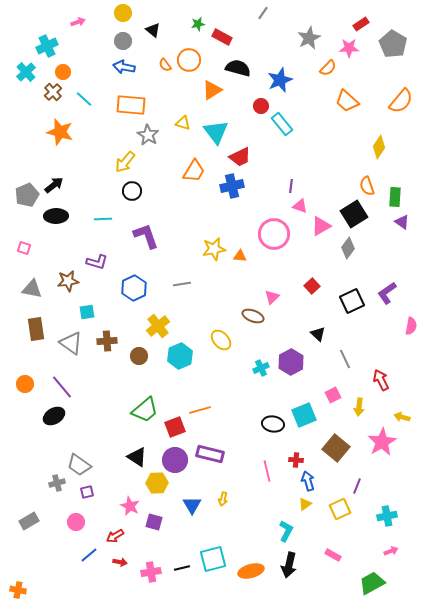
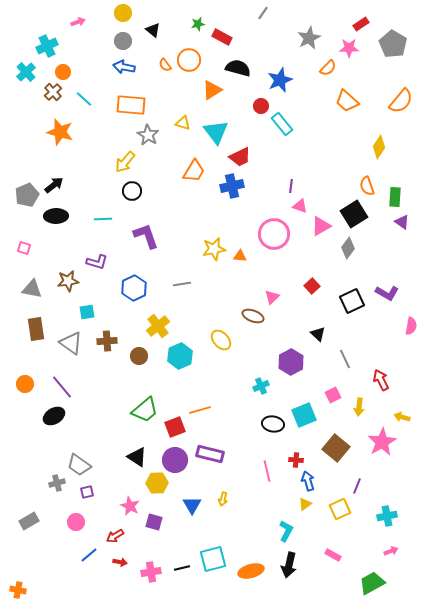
purple L-shape at (387, 293): rotated 115 degrees counterclockwise
cyan cross at (261, 368): moved 18 px down
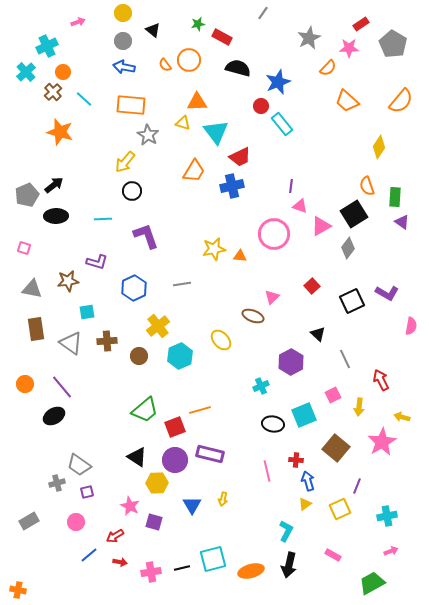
blue star at (280, 80): moved 2 px left, 2 px down
orange triangle at (212, 90): moved 15 px left, 12 px down; rotated 30 degrees clockwise
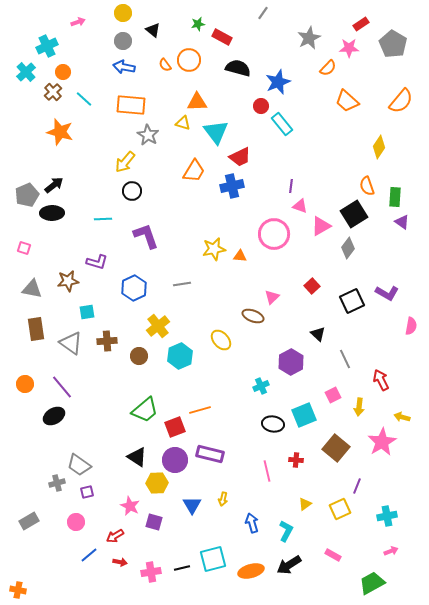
black ellipse at (56, 216): moved 4 px left, 3 px up
blue arrow at (308, 481): moved 56 px left, 42 px down
black arrow at (289, 565): rotated 45 degrees clockwise
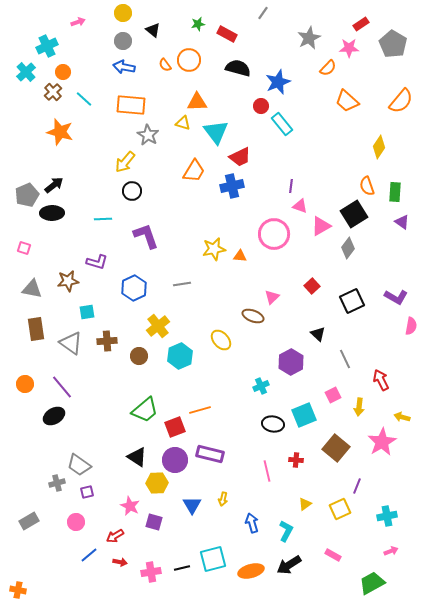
red rectangle at (222, 37): moved 5 px right, 3 px up
green rectangle at (395, 197): moved 5 px up
purple L-shape at (387, 293): moved 9 px right, 4 px down
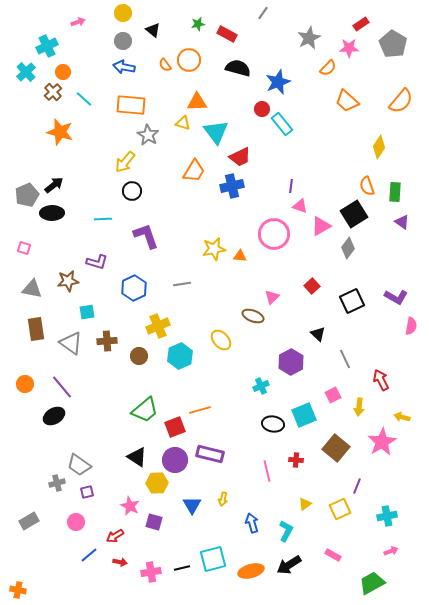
red circle at (261, 106): moved 1 px right, 3 px down
yellow cross at (158, 326): rotated 15 degrees clockwise
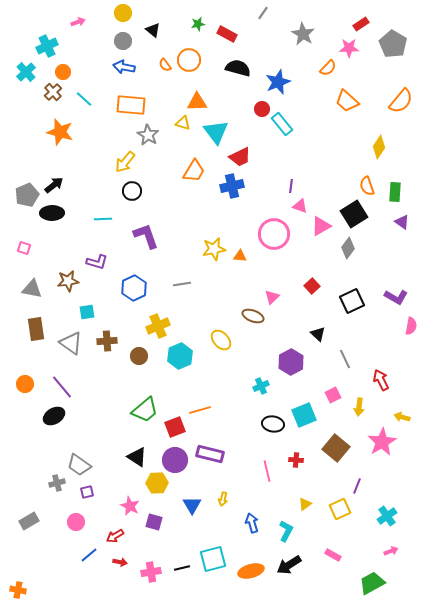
gray star at (309, 38): moved 6 px left, 4 px up; rotated 15 degrees counterclockwise
cyan cross at (387, 516): rotated 24 degrees counterclockwise
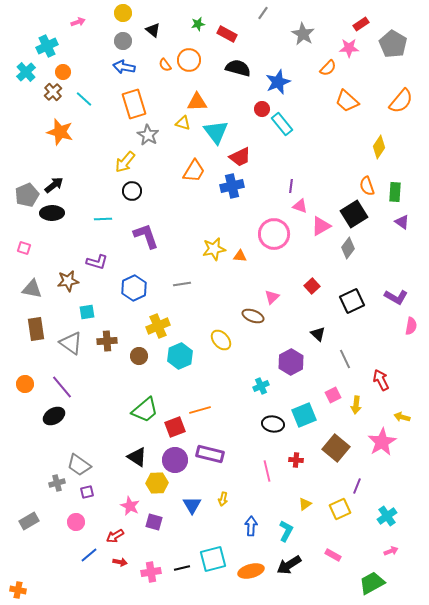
orange rectangle at (131, 105): moved 3 px right, 1 px up; rotated 68 degrees clockwise
yellow arrow at (359, 407): moved 3 px left, 2 px up
blue arrow at (252, 523): moved 1 px left, 3 px down; rotated 18 degrees clockwise
